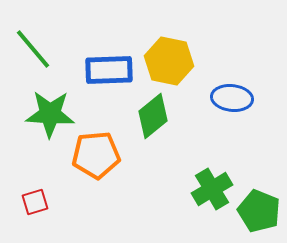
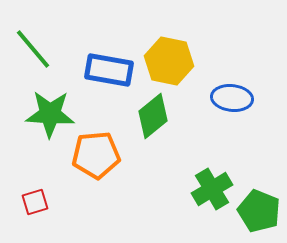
blue rectangle: rotated 12 degrees clockwise
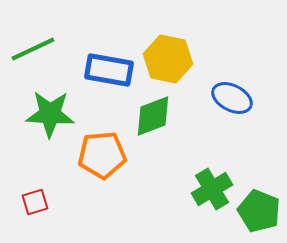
green line: rotated 75 degrees counterclockwise
yellow hexagon: moved 1 px left, 2 px up
blue ellipse: rotated 21 degrees clockwise
green diamond: rotated 18 degrees clockwise
orange pentagon: moved 6 px right
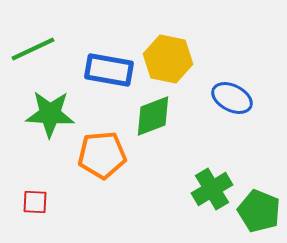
red square: rotated 20 degrees clockwise
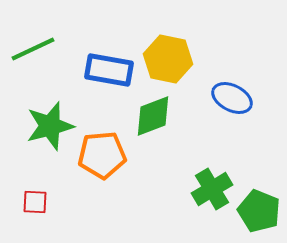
green star: moved 12 px down; rotated 18 degrees counterclockwise
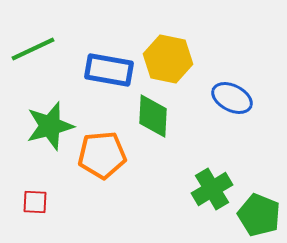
green diamond: rotated 66 degrees counterclockwise
green pentagon: moved 4 px down
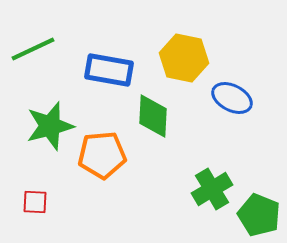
yellow hexagon: moved 16 px right, 1 px up
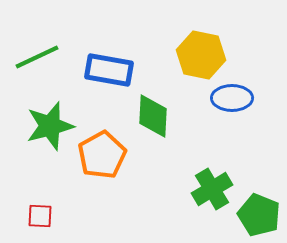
green line: moved 4 px right, 8 px down
yellow hexagon: moved 17 px right, 3 px up
blue ellipse: rotated 27 degrees counterclockwise
orange pentagon: rotated 24 degrees counterclockwise
red square: moved 5 px right, 14 px down
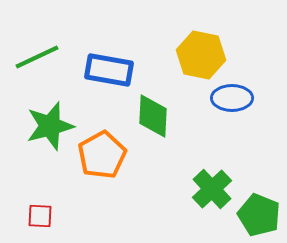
green cross: rotated 12 degrees counterclockwise
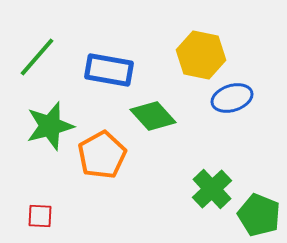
green line: rotated 24 degrees counterclockwise
blue ellipse: rotated 18 degrees counterclockwise
green diamond: rotated 45 degrees counterclockwise
